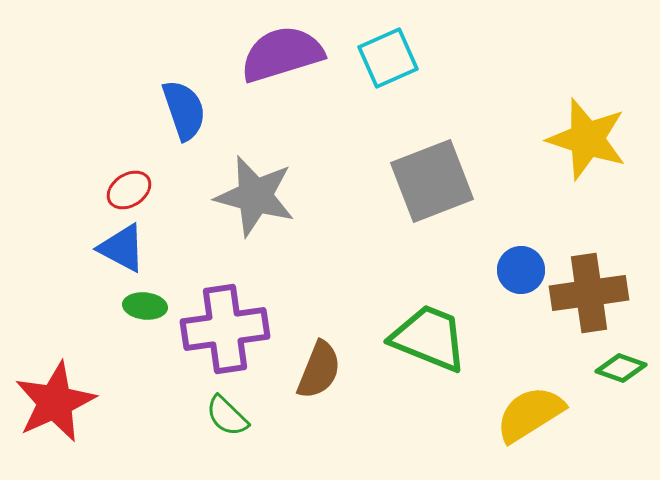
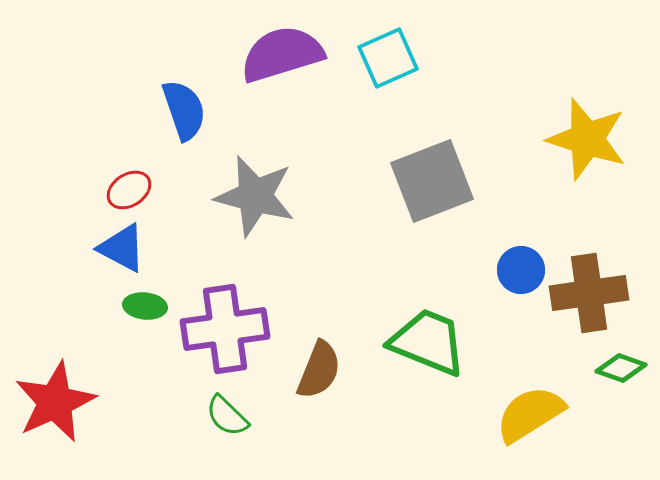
green trapezoid: moved 1 px left, 4 px down
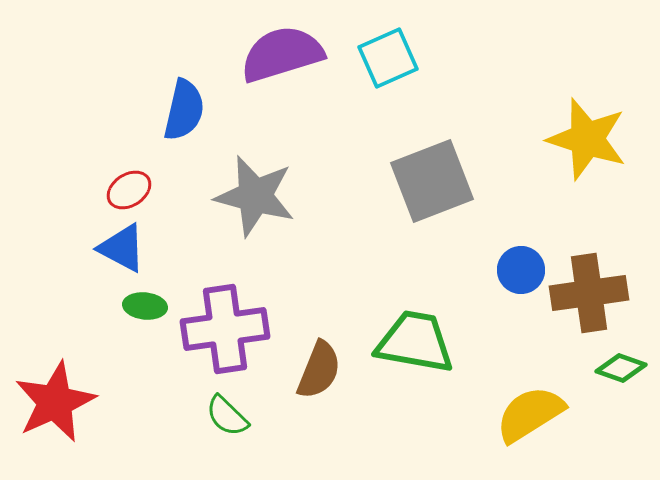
blue semicircle: rotated 32 degrees clockwise
green trapezoid: moved 13 px left; rotated 12 degrees counterclockwise
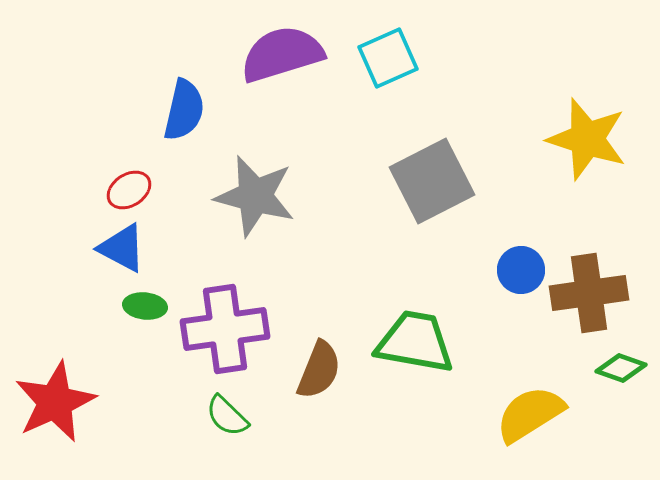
gray square: rotated 6 degrees counterclockwise
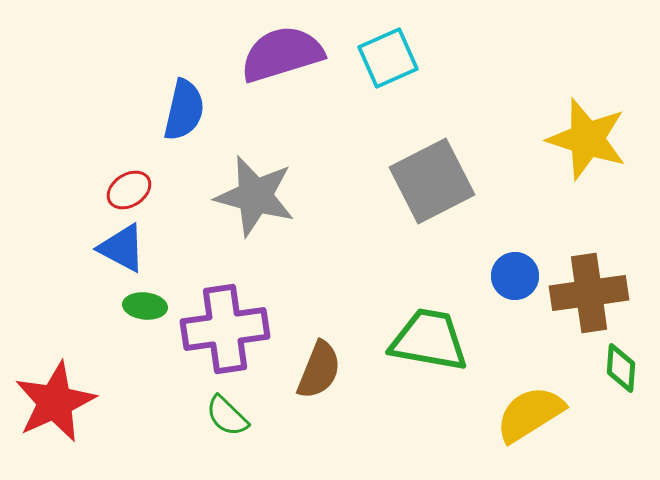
blue circle: moved 6 px left, 6 px down
green trapezoid: moved 14 px right, 2 px up
green diamond: rotated 75 degrees clockwise
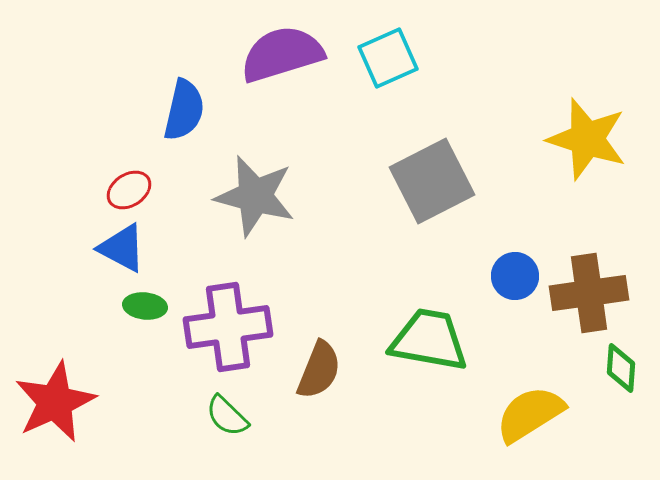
purple cross: moved 3 px right, 2 px up
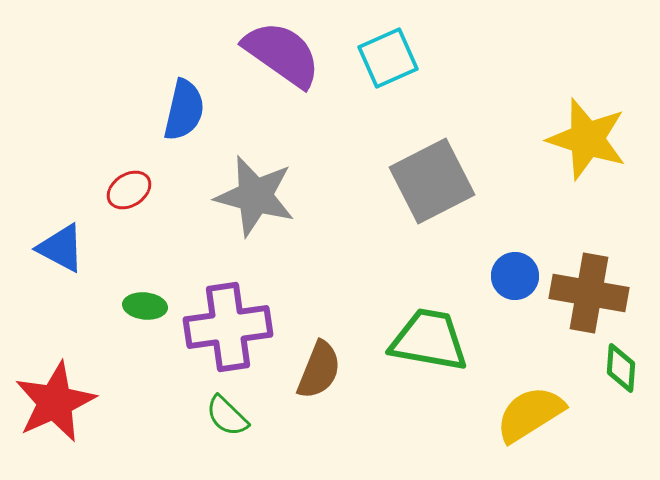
purple semicircle: rotated 52 degrees clockwise
blue triangle: moved 61 px left
brown cross: rotated 18 degrees clockwise
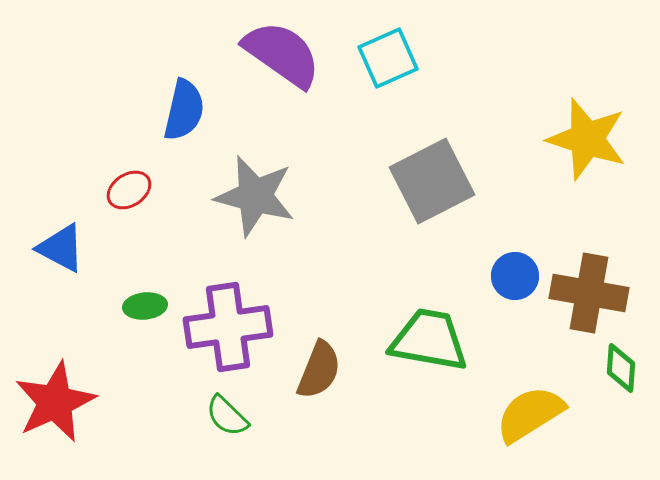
green ellipse: rotated 12 degrees counterclockwise
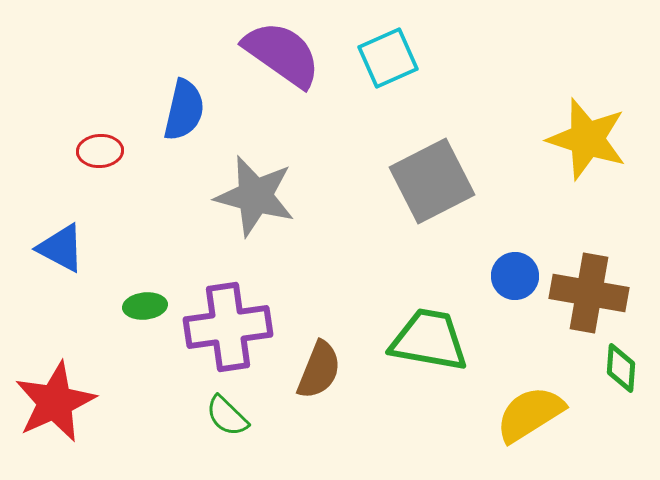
red ellipse: moved 29 px left, 39 px up; rotated 30 degrees clockwise
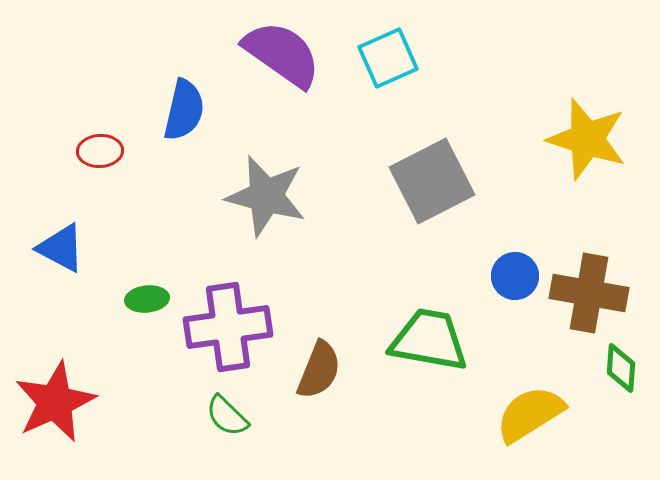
gray star: moved 11 px right
green ellipse: moved 2 px right, 7 px up
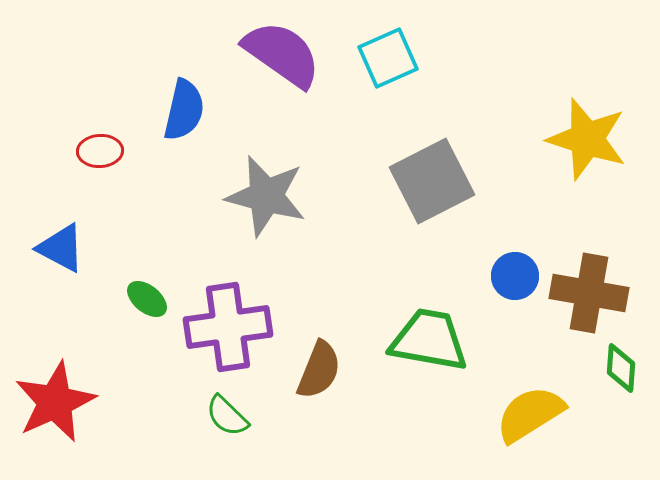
green ellipse: rotated 45 degrees clockwise
